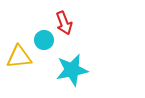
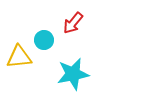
red arrow: moved 9 px right; rotated 60 degrees clockwise
cyan star: moved 1 px right, 4 px down
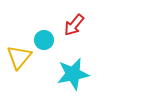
red arrow: moved 1 px right, 2 px down
yellow triangle: rotated 44 degrees counterclockwise
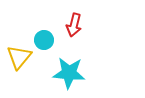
red arrow: rotated 25 degrees counterclockwise
cyan star: moved 4 px left, 1 px up; rotated 16 degrees clockwise
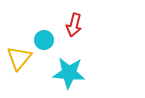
yellow triangle: moved 1 px down
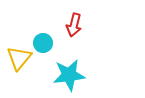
cyan circle: moved 1 px left, 3 px down
cyan star: moved 2 px down; rotated 12 degrees counterclockwise
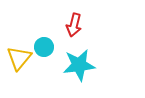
cyan circle: moved 1 px right, 4 px down
cyan star: moved 10 px right, 10 px up
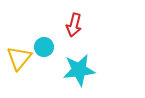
cyan star: moved 5 px down
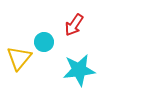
red arrow: rotated 20 degrees clockwise
cyan circle: moved 5 px up
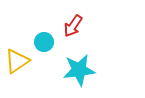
red arrow: moved 1 px left, 1 px down
yellow triangle: moved 2 px left, 3 px down; rotated 16 degrees clockwise
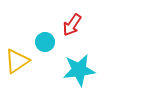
red arrow: moved 1 px left, 1 px up
cyan circle: moved 1 px right
